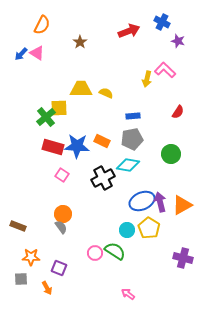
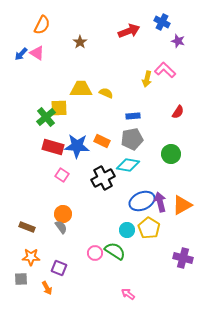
brown rectangle: moved 9 px right, 1 px down
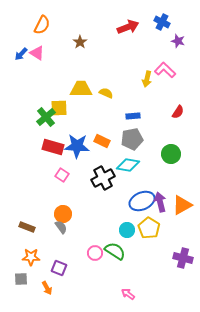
red arrow: moved 1 px left, 4 px up
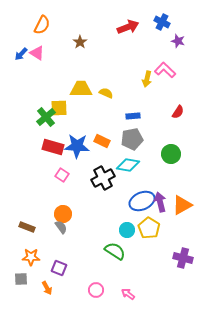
pink circle: moved 1 px right, 37 px down
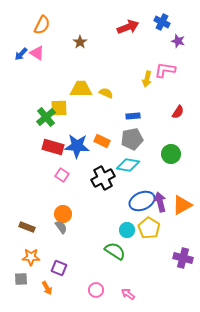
pink L-shape: rotated 35 degrees counterclockwise
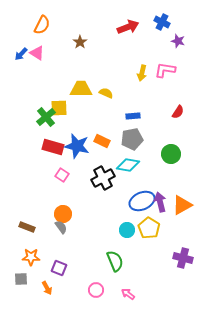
yellow arrow: moved 5 px left, 6 px up
blue star: rotated 10 degrees clockwise
green semicircle: moved 10 px down; rotated 35 degrees clockwise
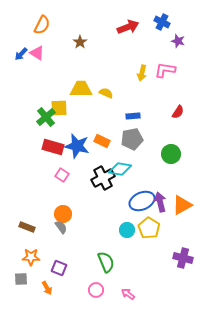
cyan diamond: moved 8 px left, 4 px down
green semicircle: moved 9 px left, 1 px down
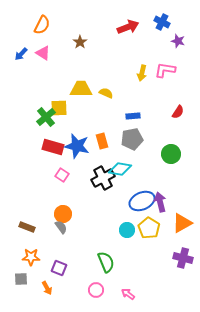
pink triangle: moved 6 px right
orange rectangle: rotated 49 degrees clockwise
orange triangle: moved 18 px down
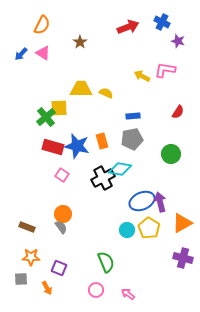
yellow arrow: moved 3 px down; rotated 105 degrees clockwise
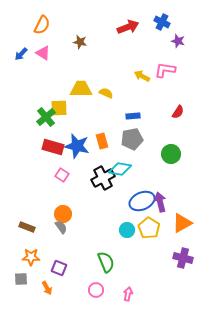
brown star: rotated 24 degrees counterclockwise
pink arrow: rotated 64 degrees clockwise
